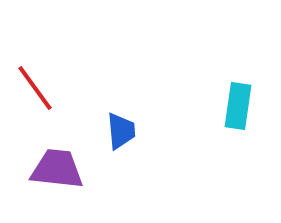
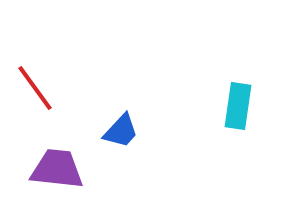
blue trapezoid: rotated 48 degrees clockwise
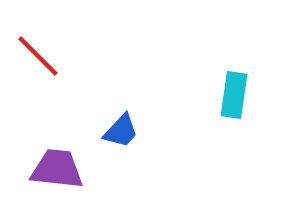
red line: moved 3 px right, 32 px up; rotated 9 degrees counterclockwise
cyan rectangle: moved 4 px left, 11 px up
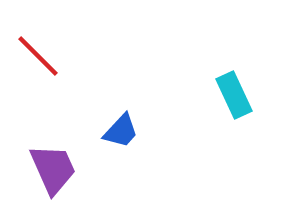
cyan rectangle: rotated 33 degrees counterclockwise
purple trapezoid: moved 4 px left; rotated 60 degrees clockwise
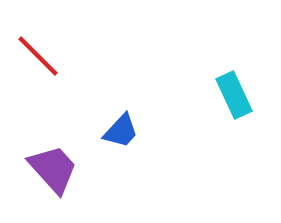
purple trapezoid: rotated 18 degrees counterclockwise
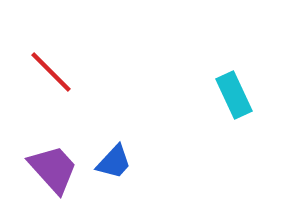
red line: moved 13 px right, 16 px down
blue trapezoid: moved 7 px left, 31 px down
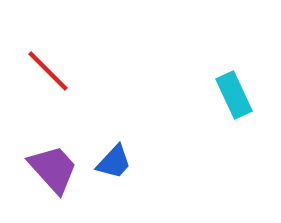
red line: moved 3 px left, 1 px up
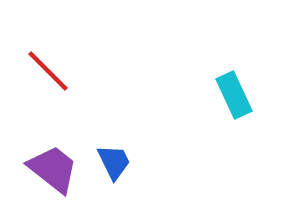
blue trapezoid: rotated 69 degrees counterclockwise
purple trapezoid: rotated 10 degrees counterclockwise
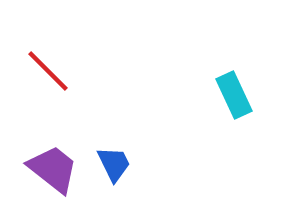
blue trapezoid: moved 2 px down
